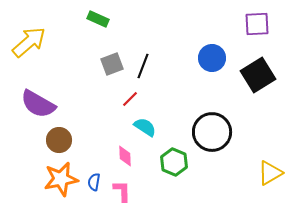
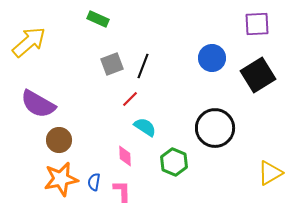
black circle: moved 3 px right, 4 px up
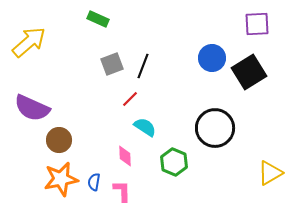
black square: moved 9 px left, 3 px up
purple semicircle: moved 6 px left, 4 px down; rotated 6 degrees counterclockwise
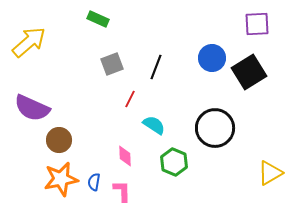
black line: moved 13 px right, 1 px down
red line: rotated 18 degrees counterclockwise
cyan semicircle: moved 9 px right, 2 px up
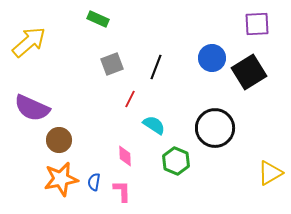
green hexagon: moved 2 px right, 1 px up
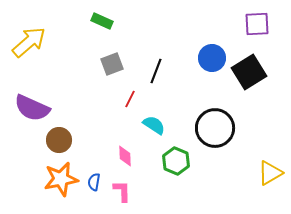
green rectangle: moved 4 px right, 2 px down
black line: moved 4 px down
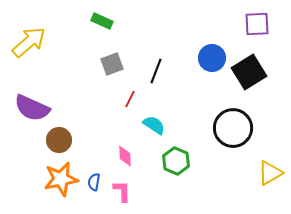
black circle: moved 18 px right
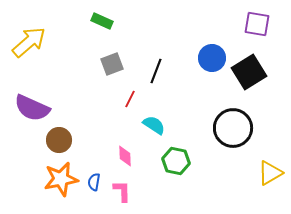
purple square: rotated 12 degrees clockwise
green hexagon: rotated 12 degrees counterclockwise
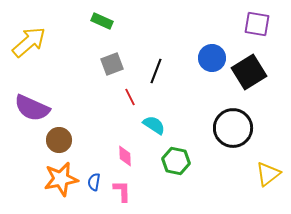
red line: moved 2 px up; rotated 54 degrees counterclockwise
yellow triangle: moved 2 px left, 1 px down; rotated 8 degrees counterclockwise
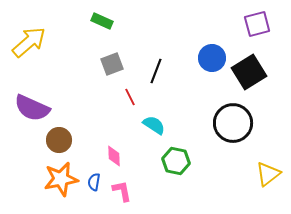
purple square: rotated 24 degrees counterclockwise
black circle: moved 5 px up
pink diamond: moved 11 px left
pink L-shape: rotated 10 degrees counterclockwise
